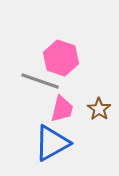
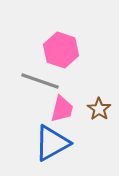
pink hexagon: moved 8 px up
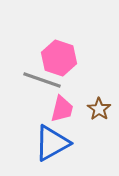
pink hexagon: moved 2 px left, 8 px down
gray line: moved 2 px right, 1 px up
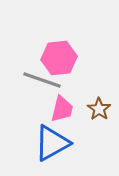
pink hexagon: rotated 24 degrees counterclockwise
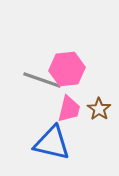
pink hexagon: moved 8 px right, 11 px down
pink trapezoid: moved 7 px right
blue triangle: rotated 42 degrees clockwise
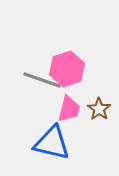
pink hexagon: rotated 12 degrees counterclockwise
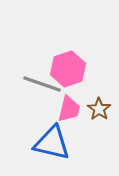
pink hexagon: moved 1 px right
gray line: moved 4 px down
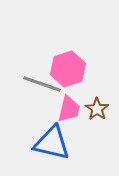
brown star: moved 2 px left
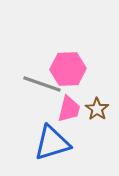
pink hexagon: rotated 16 degrees clockwise
blue triangle: rotated 30 degrees counterclockwise
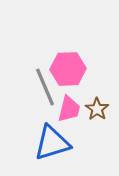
gray line: moved 3 px right, 3 px down; rotated 48 degrees clockwise
